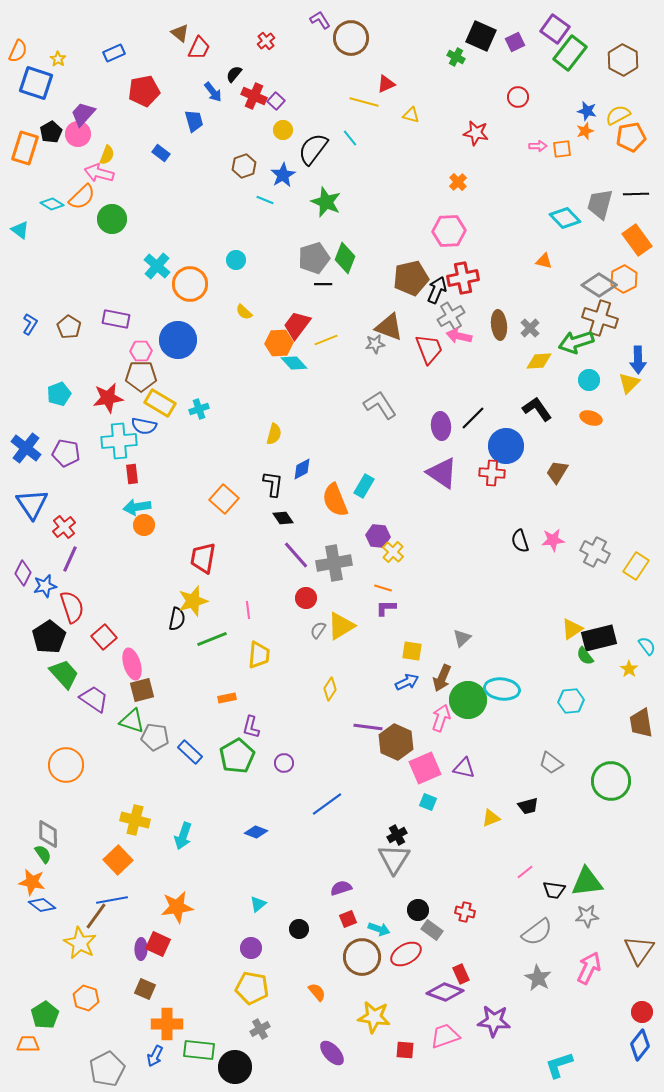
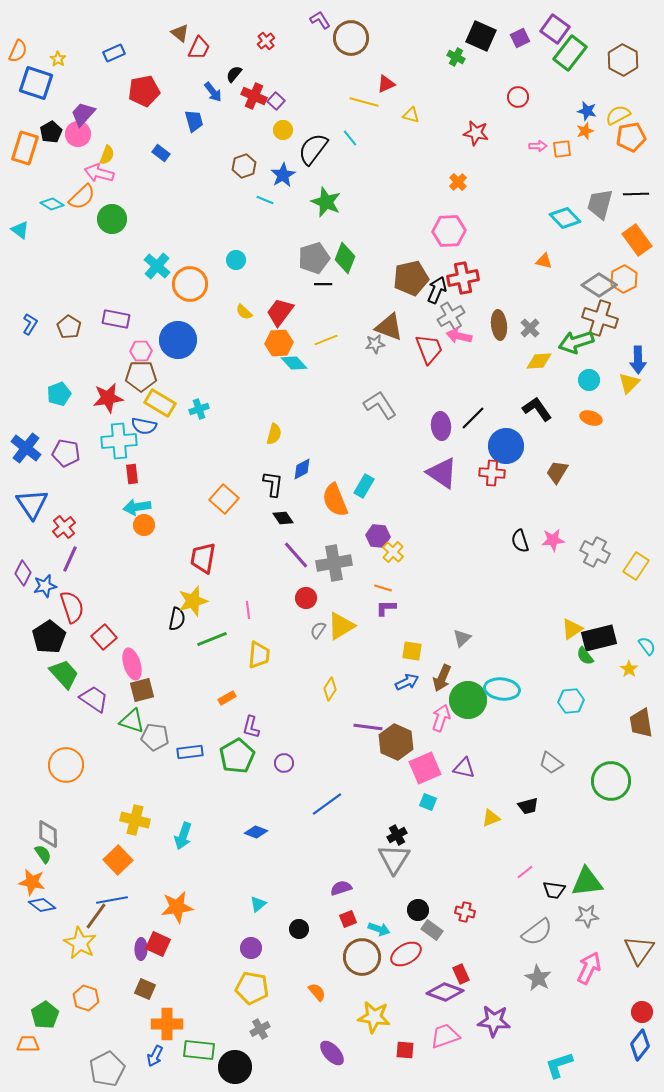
purple square at (515, 42): moved 5 px right, 4 px up
red trapezoid at (297, 325): moved 17 px left, 13 px up
orange rectangle at (227, 698): rotated 18 degrees counterclockwise
blue rectangle at (190, 752): rotated 50 degrees counterclockwise
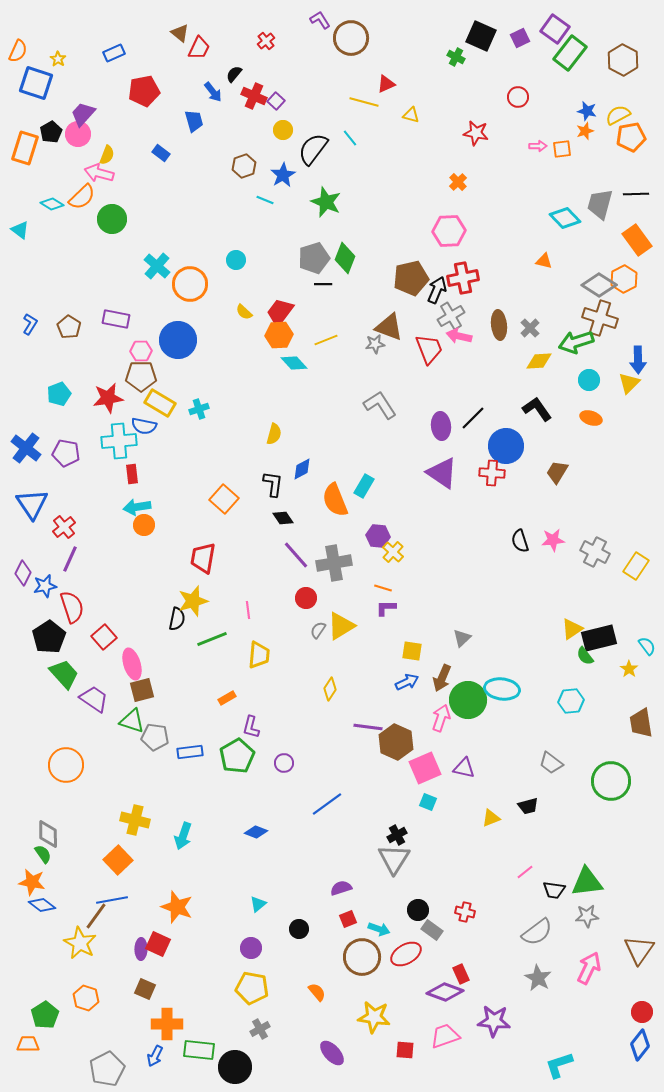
orange hexagon at (279, 343): moved 8 px up
orange star at (177, 907): rotated 28 degrees clockwise
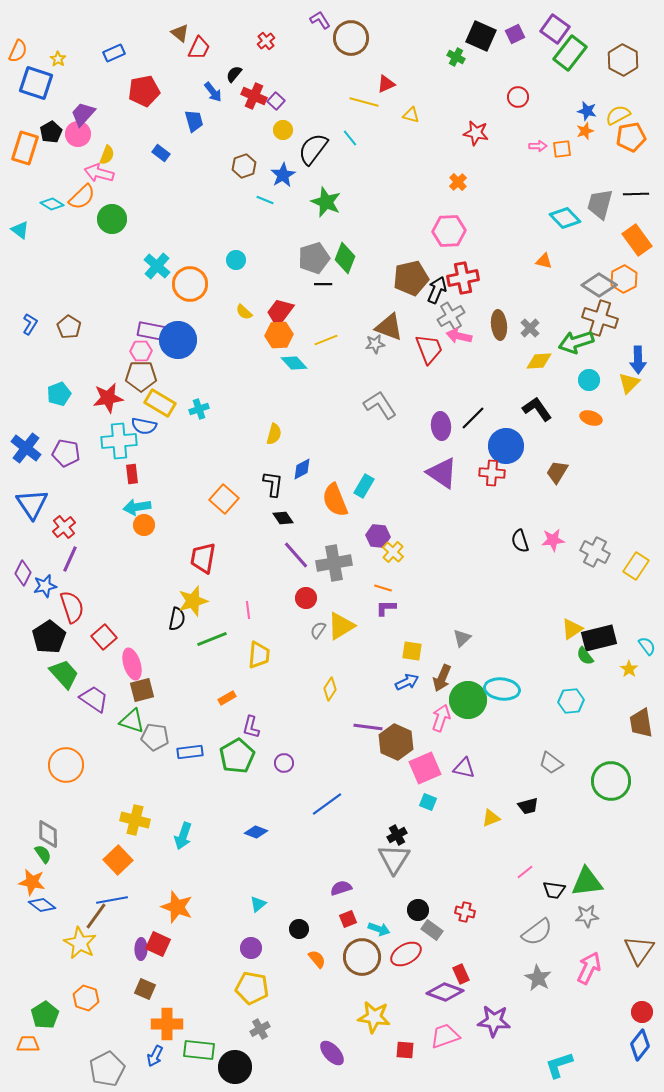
purple square at (520, 38): moved 5 px left, 4 px up
purple rectangle at (116, 319): moved 35 px right, 12 px down
orange semicircle at (317, 992): moved 33 px up
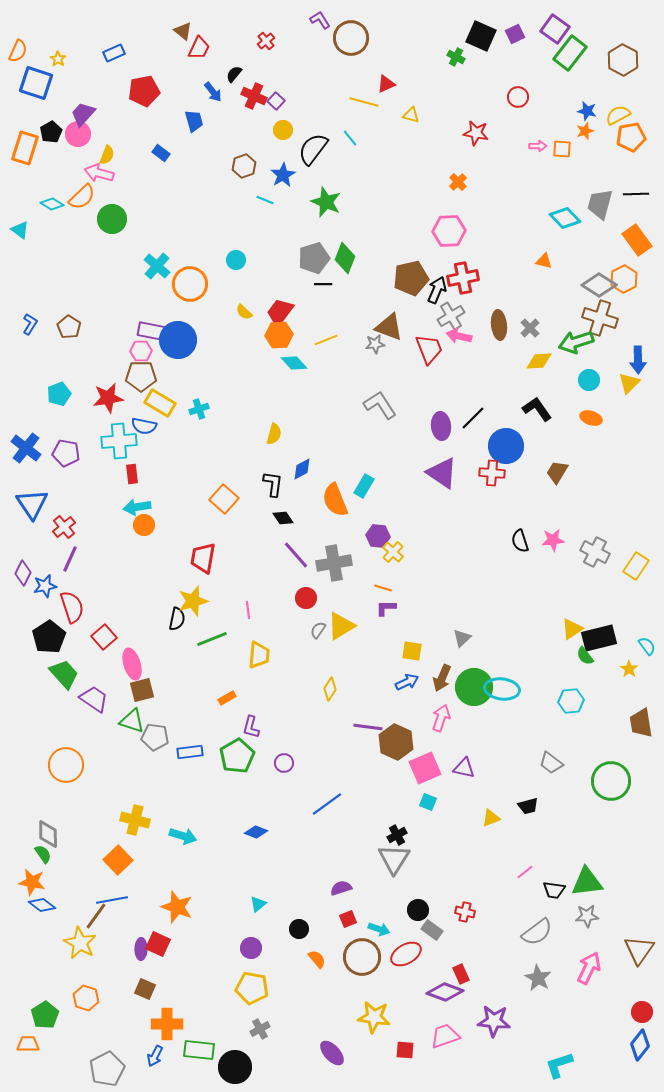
brown triangle at (180, 33): moved 3 px right, 2 px up
orange square at (562, 149): rotated 12 degrees clockwise
green circle at (468, 700): moved 6 px right, 13 px up
cyan arrow at (183, 836): rotated 92 degrees counterclockwise
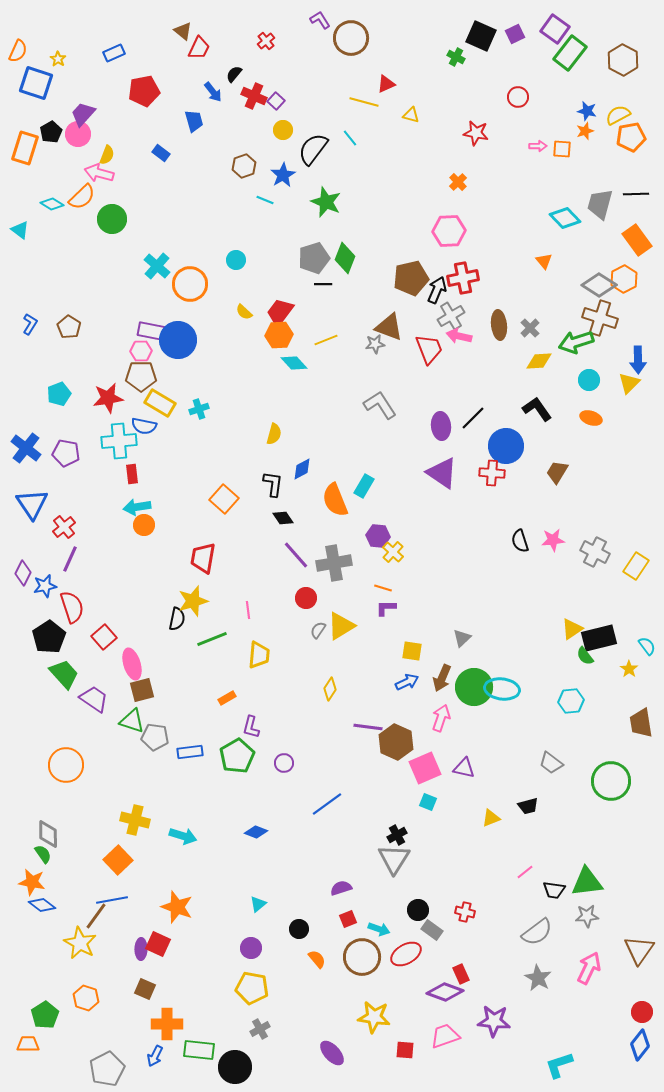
orange triangle at (544, 261): rotated 36 degrees clockwise
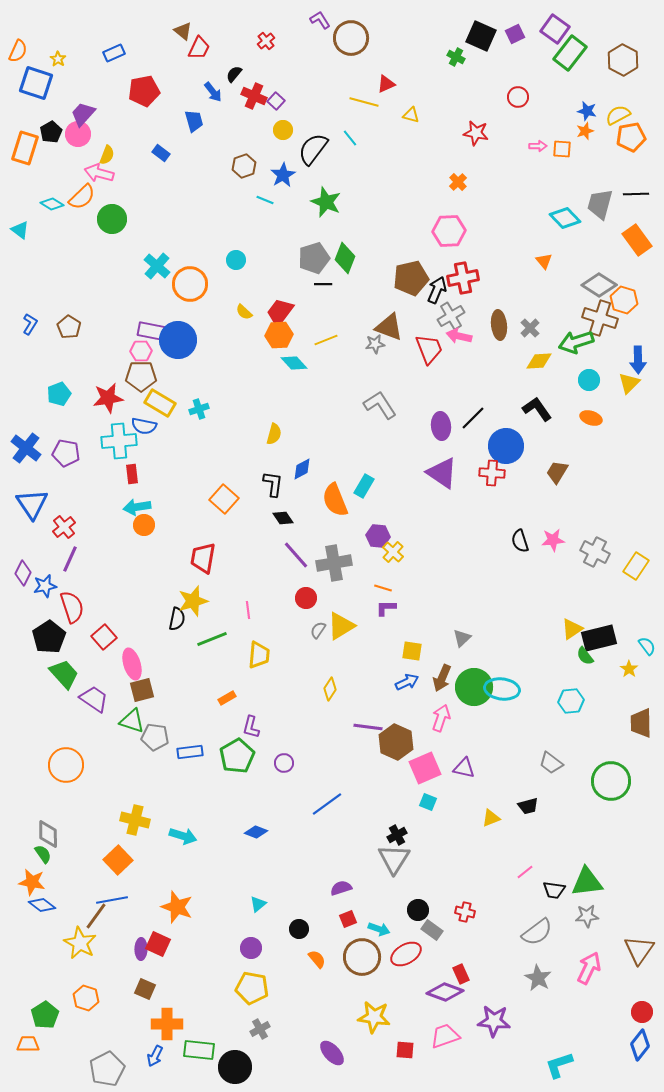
orange hexagon at (624, 279): moved 21 px down; rotated 16 degrees counterclockwise
brown trapezoid at (641, 723): rotated 8 degrees clockwise
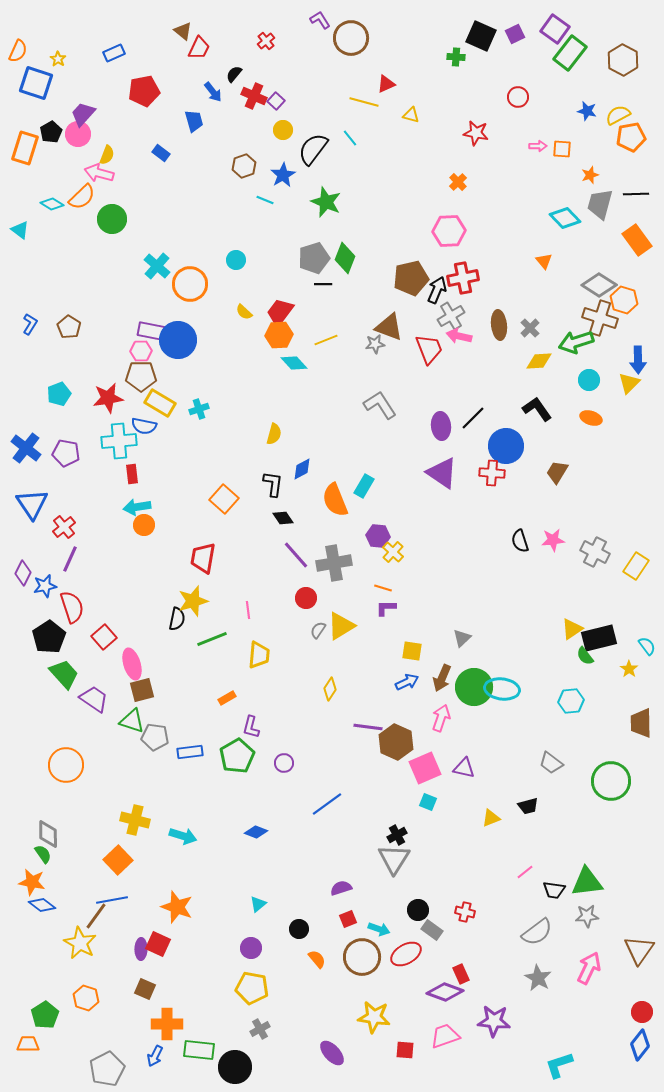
green cross at (456, 57): rotated 24 degrees counterclockwise
orange star at (585, 131): moved 5 px right, 44 px down
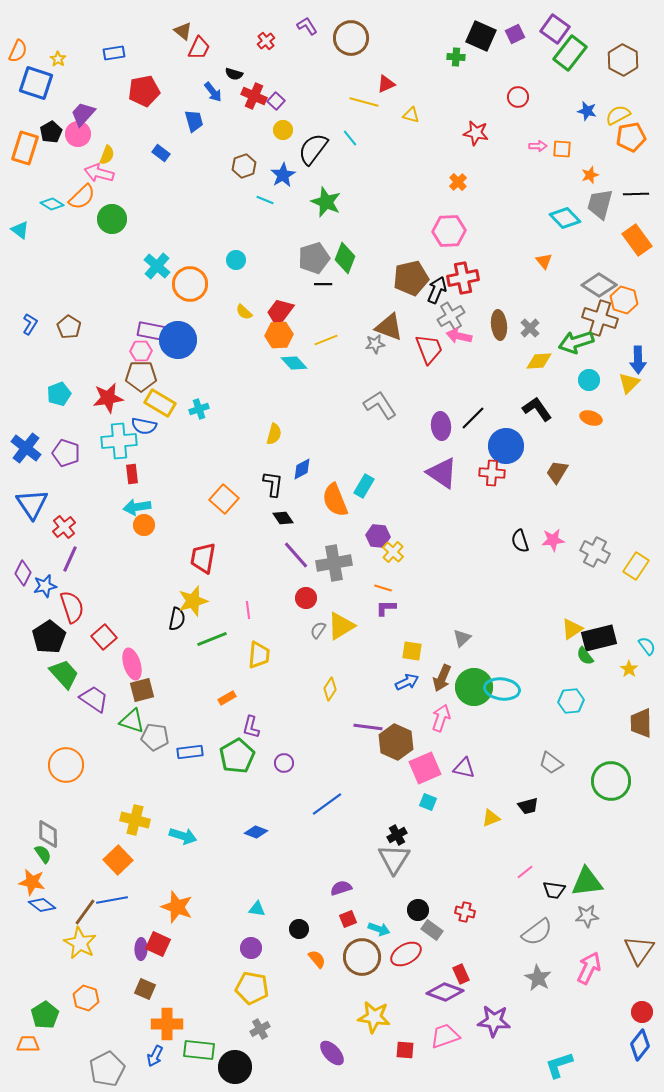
purple L-shape at (320, 20): moved 13 px left, 6 px down
blue rectangle at (114, 53): rotated 15 degrees clockwise
black semicircle at (234, 74): rotated 114 degrees counterclockwise
purple pentagon at (66, 453): rotated 8 degrees clockwise
cyan triangle at (258, 904): moved 1 px left, 5 px down; rotated 48 degrees clockwise
brown line at (96, 916): moved 11 px left, 4 px up
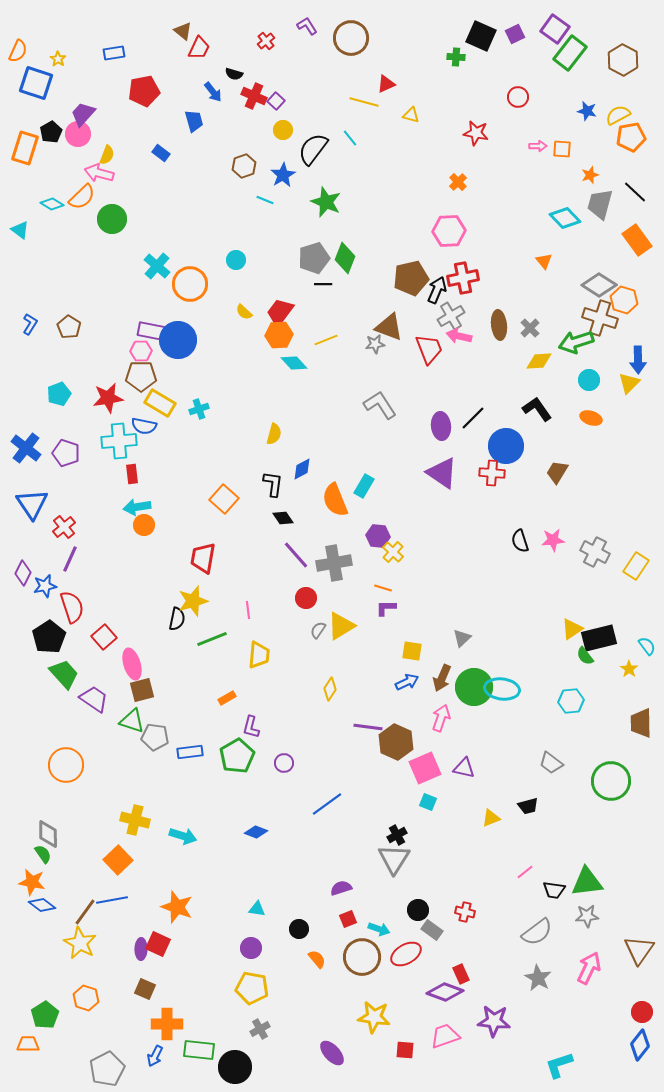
black line at (636, 194): moved 1 px left, 2 px up; rotated 45 degrees clockwise
